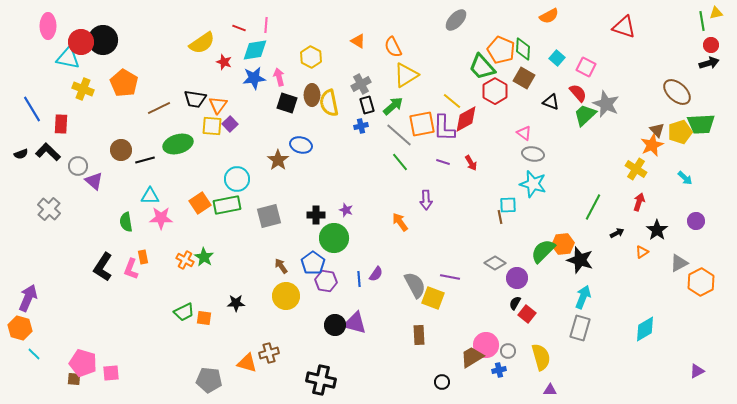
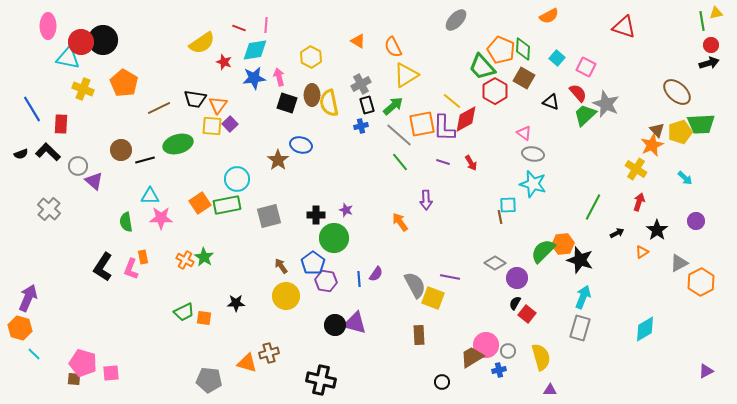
purple triangle at (697, 371): moved 9 px right
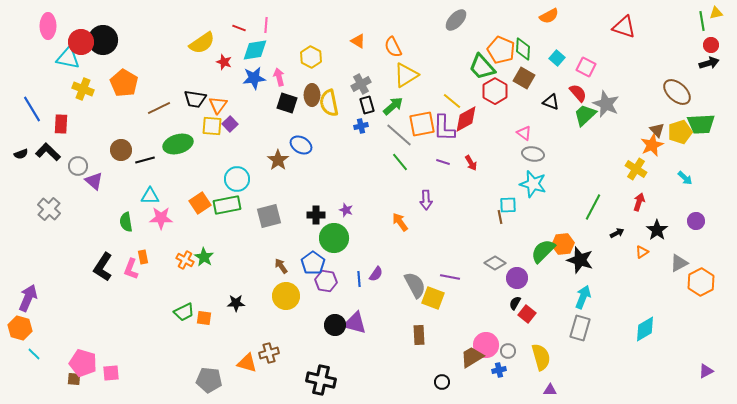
blue ellipse at (301, 145): rotated 15 degrees clockwise
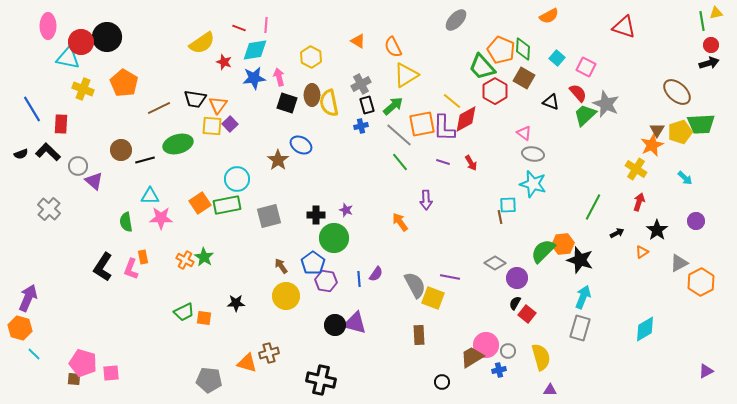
black circle at (103, 40): moved 4 px right, 3 px up
brown triangle at (657, 130): rotated 14 degrees clockwise
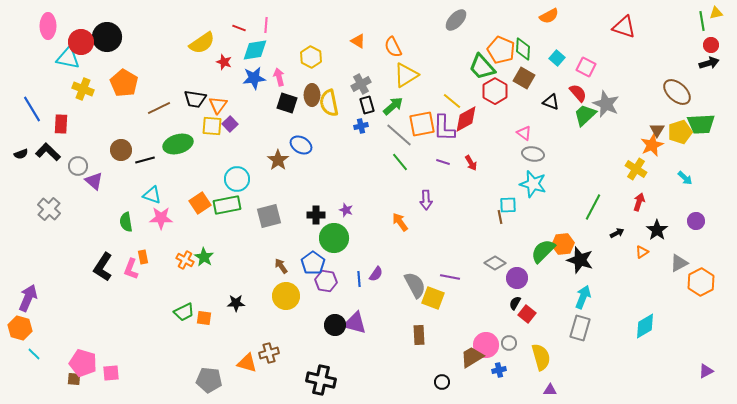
cyan triangle at (150, 196): moved 2 px right, 1 px up; rotated 18 degrees clockwise
cyan diamond at (645, 329): moved 3 px up
gray circle at (508, 351): moved 1 px right, 8 px up
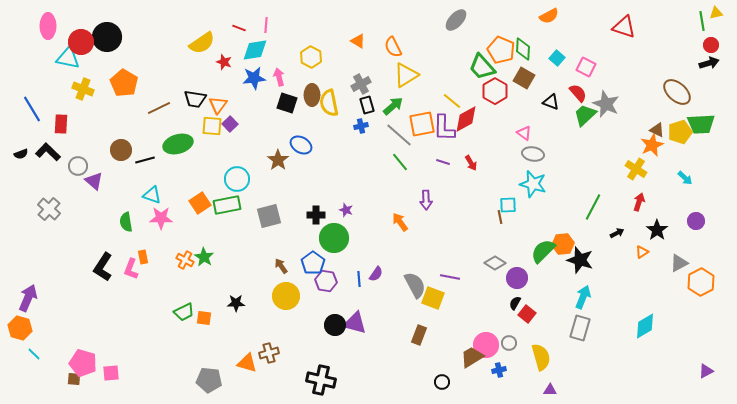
brown triangle at (657, 130): rotated 35 degrees counterclockwise
brown rectangle at (419, 335): rotated 24 degrees clockwise
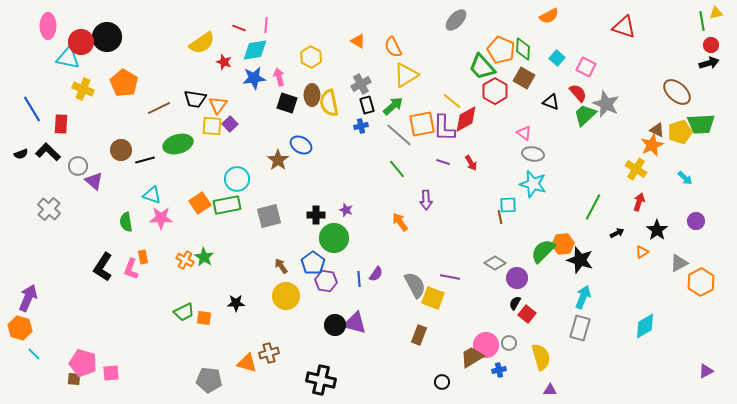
green line at (400, 162): moved 3 px left, 7 px down
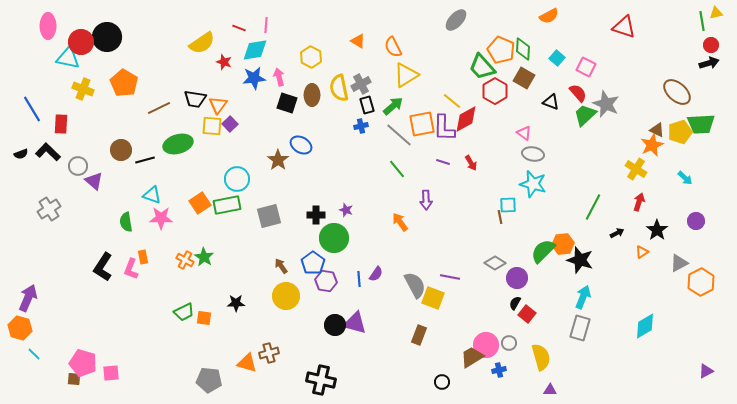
yellow semicircle at (329, 103): moved 10 px right, 15 px up
gray cross at (49, 209): rotated 15 degrees clockwise
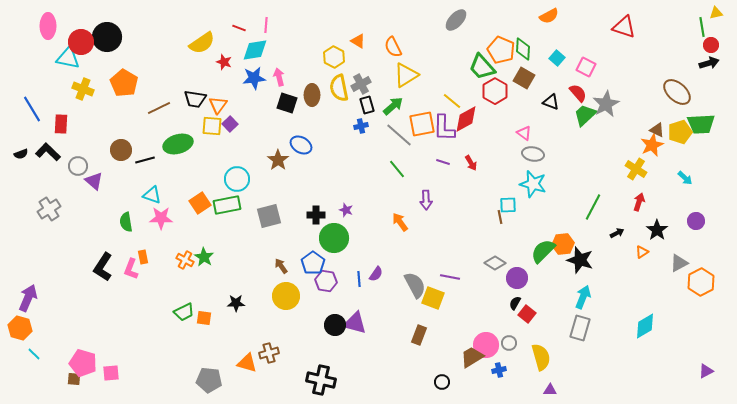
green line at (702, 21): moved 6 px down
yellow hexagon at (311, 57): moved 23 px right
gray star at (606, 104): rotated 20 degrees clockwise
